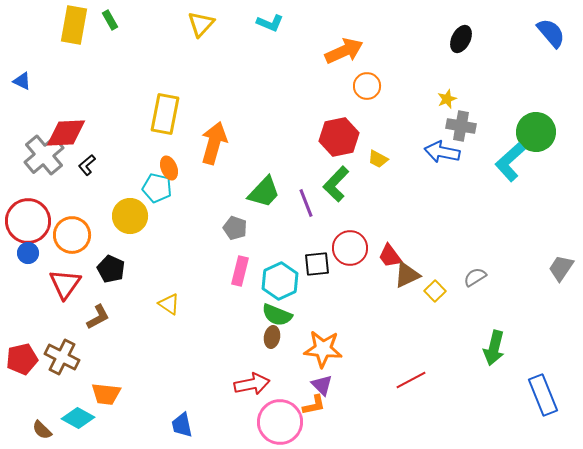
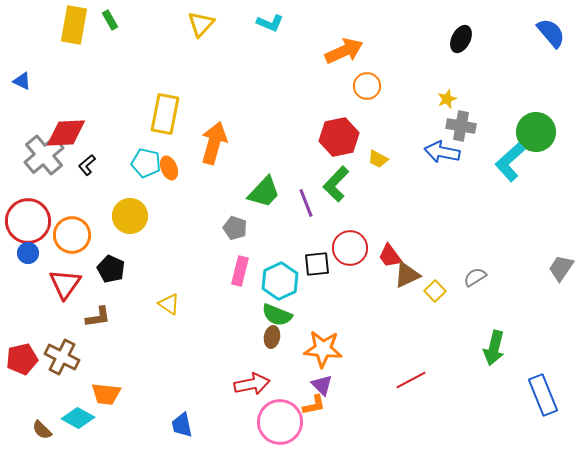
cyan pentagon at (157, 188): moved 11 px left, 25 px up
brown L-shape at (98, 317): rotated 20 degrees clockwise
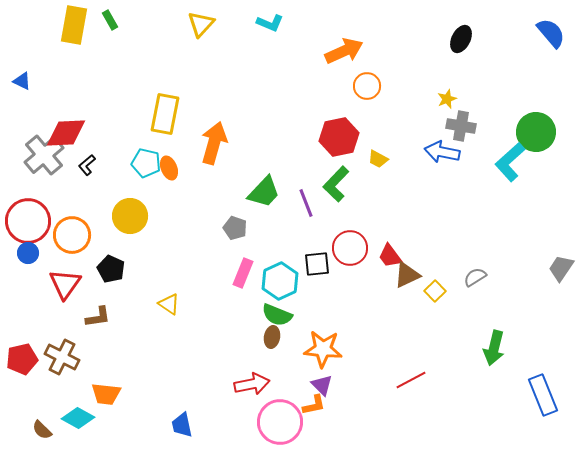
pink rectangle at (240, 271): moved 3 px right, 2 px down; rotated 8 degrees clockwise
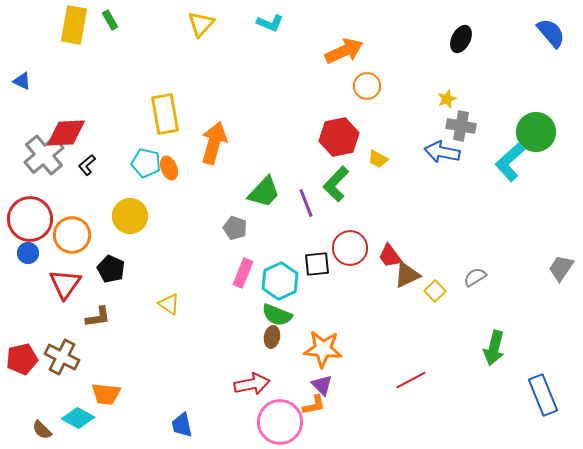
yellow rectangle at (165, 114): rotated 21 degrees counterclockwise
red circle at (28, 221): moved 2 px right, 2 px up
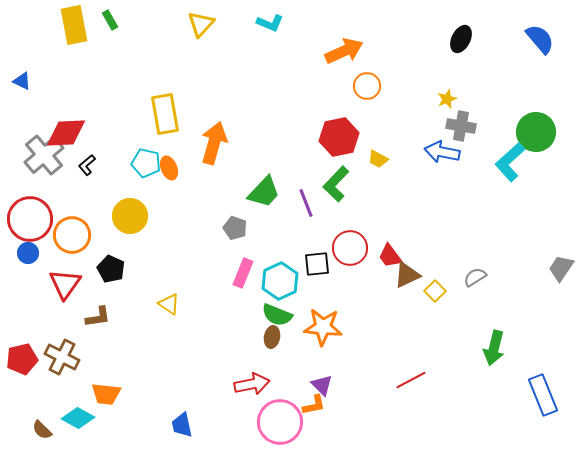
yellow rectangle at (74, 25): rotated 21 degrees counterclockwise
blue semicircle at (551, 33): moved 11 px left, 6 px down
orange star at (323, 349): moved 22 px up
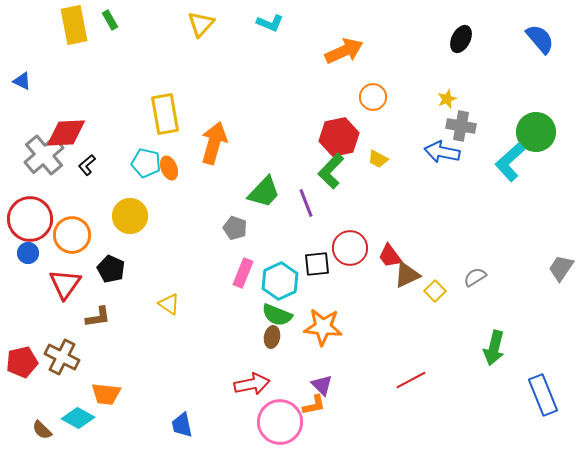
orange circle at (367, 86): moved 6 px right, 11 px down
green L-shape at (336, 184): moved 5 px left, 13 px up
red pentagon at (22, 359): moved 3 px down
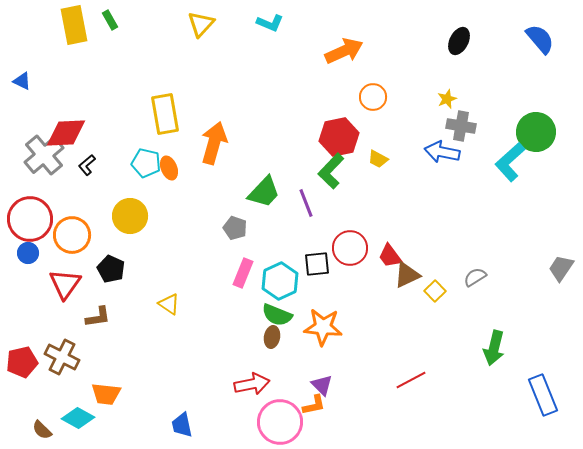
black ellipse at (461, 39): moved 2 px left, 2 px down
